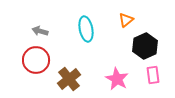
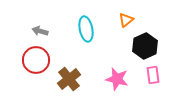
pink star: rotated 15 degrees counterclockwise
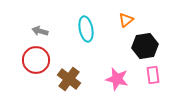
black hexagon: rotated 15 degrees clockwise
brown cross: rotated 15 degrees counterclockwise
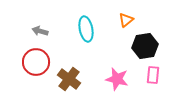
red circle: moved 2 px down
pink rectangle: rotated 12 degrees clockwise
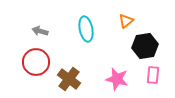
orange triangle: moved 1 px down
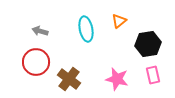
orange triangle: moved 7 px left
black hexagon: moved 3 px right, 2 px up
pink rectangle: rotated 18 degrees counterclockwise
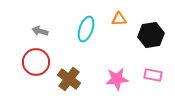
orange triangle: moved 2 px up; rotated 35 degrees clockwise
cyan ellipse: rotated 30 degrees clockwise
black hexagon: moved 3 px right, 9 px up
pink rectangle: rotated 66 degrees counterclockwise
pink star: rotated 20 degrees counterclockwise
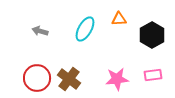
cyan ellipse: moved 1 px left; rotated 10 degrees clockwise
black hexagon: moved 1 px right; rotated 20 degrees counterclockwise
red circle: moved 1 px right, 16 px down
pink rectangle: rotated 18 degrees counterclockwise
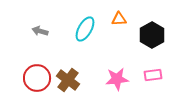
brown cross: moved 1 px left, 1 px down
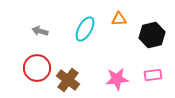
black hexagon: rotated 15 degrees clockwise
red circle: moved 10 px up
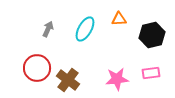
gray arrow: moved 8 px right, 2 px up; rotated 98 degrees clockwise
pink rectangle: moved 2 px left, 2 px up
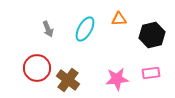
gray arrow: rotated 133 degrees clockwise
